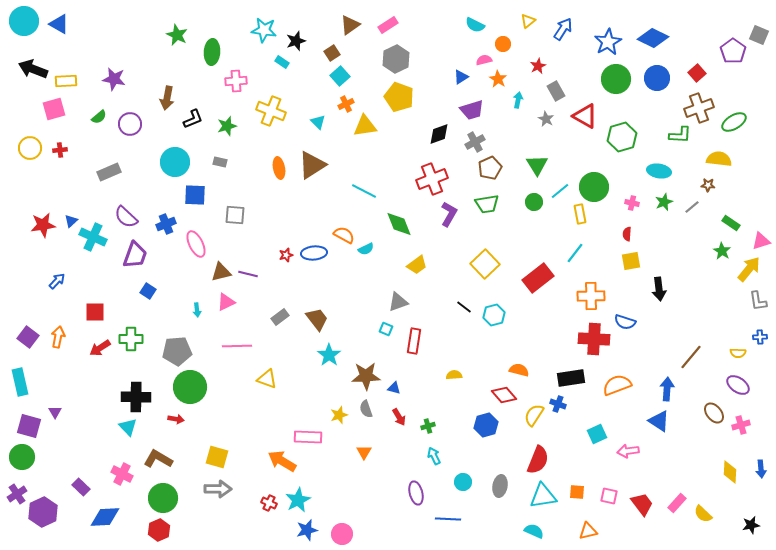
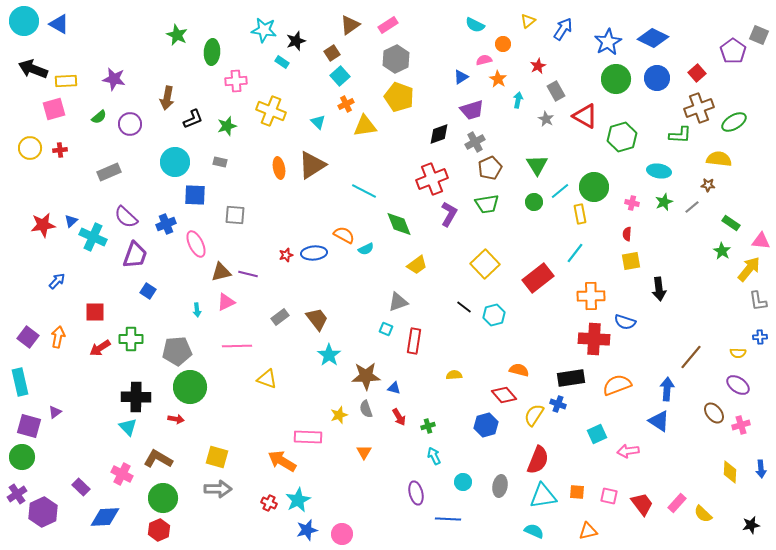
pink triangle at (761, 241): rotated 24 degrees clockwise
purple triangle at (55, 412): rotated 24 degrees clockwise
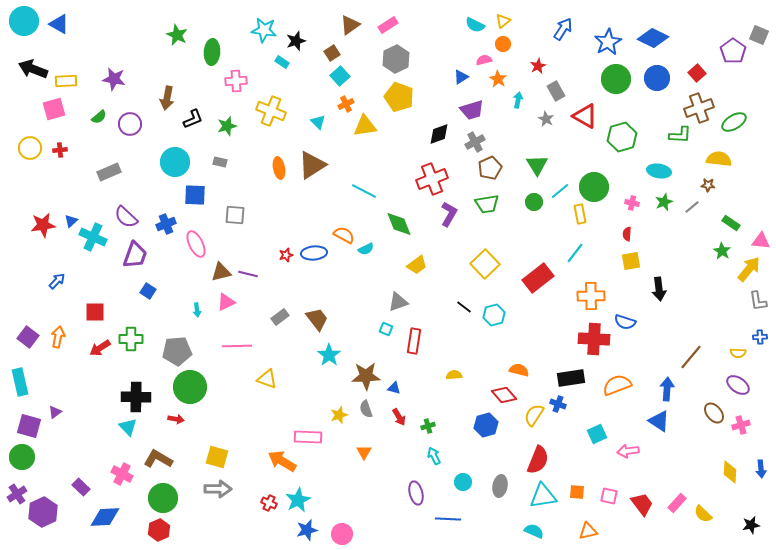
yellow triangle at (528, 21): moved 25 px left
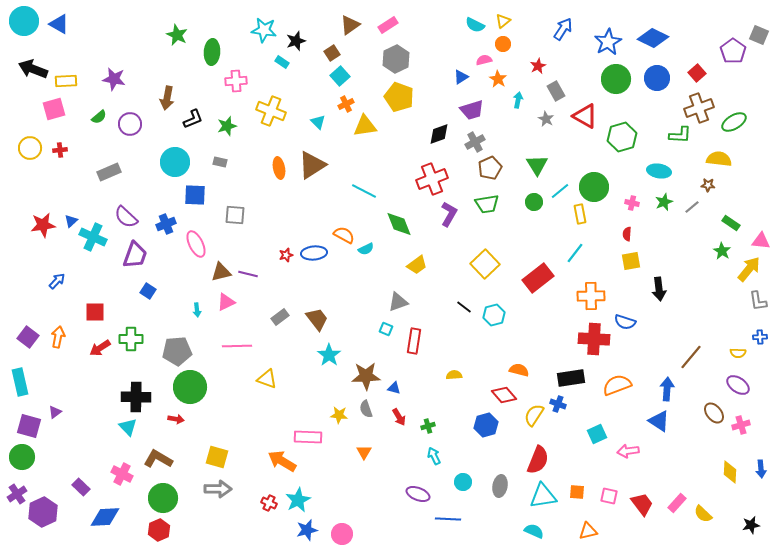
yellow star at (339, 415): rotated 24 degrees clockwise
purple ellipse at (416, 493): moved 2 px right, 1 px down; rotated 55 degrees counterclockwise
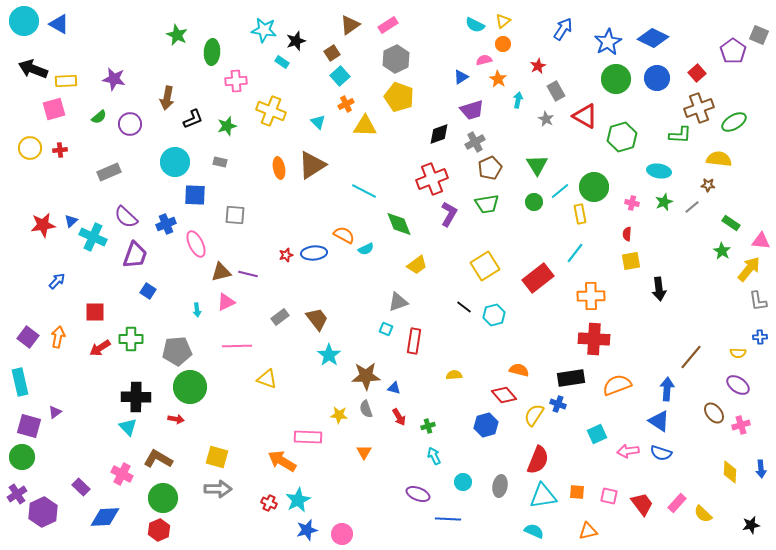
yellow triangle at (365, 126): rotated 10 degrees clockwise
yellow square at (485, 264): moved 2 px down; rotated 12 degrees clockwise
blue semicircle at (625, 322): moved 36 px right, 131 px down
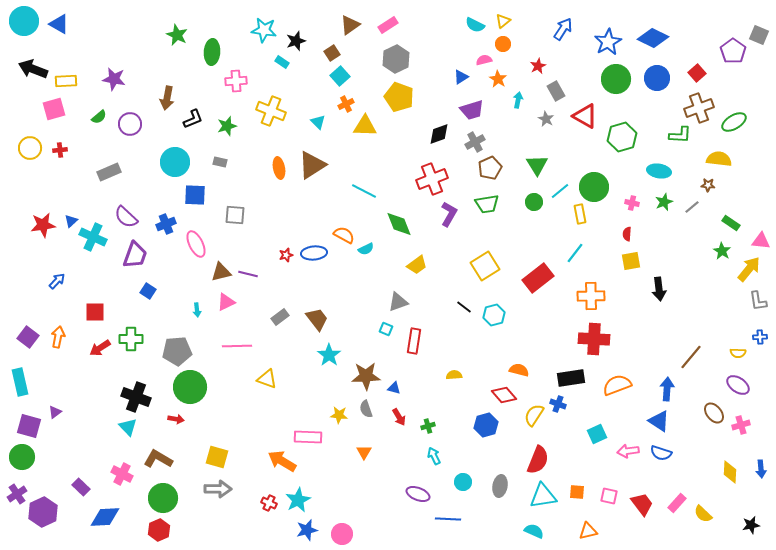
black cross at (136, 397): rotated 20 degrees clockwise
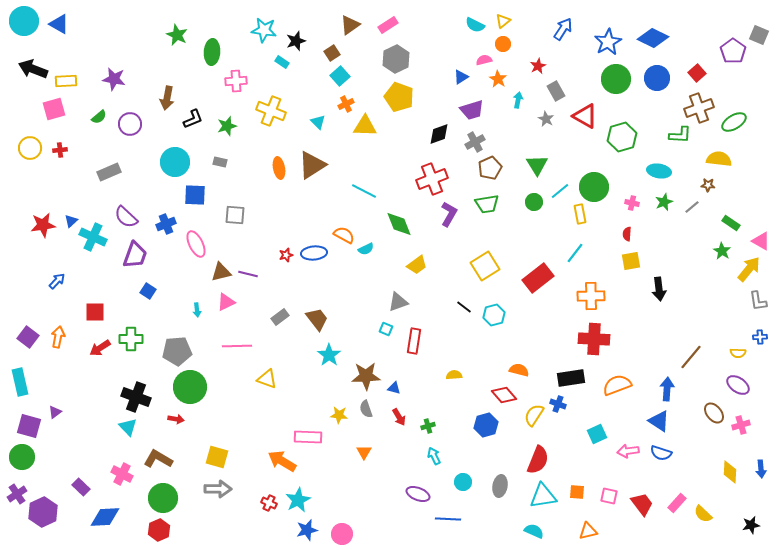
pink triangle at (761, 241): rotated 24 degrees clockwise
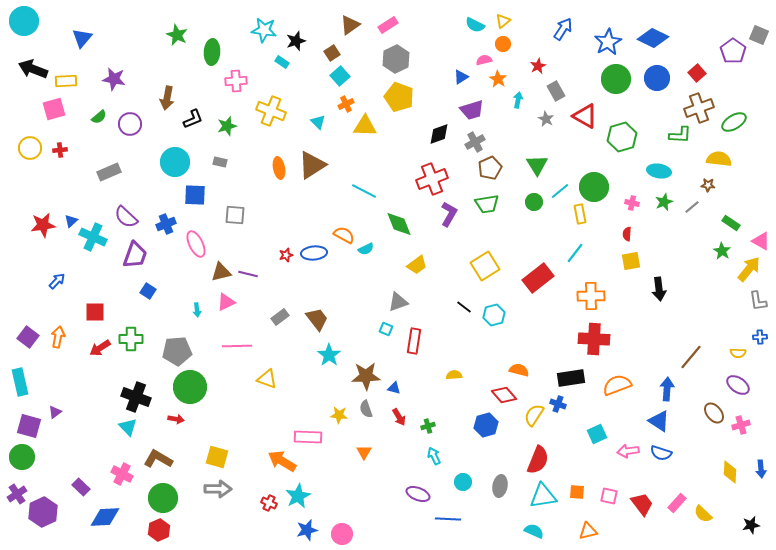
blue triangle at (59, 24): moved 23 px right, 14 px down; rotated 40 degrees clockwise
cyan star at (298, 500): moved 4 px up
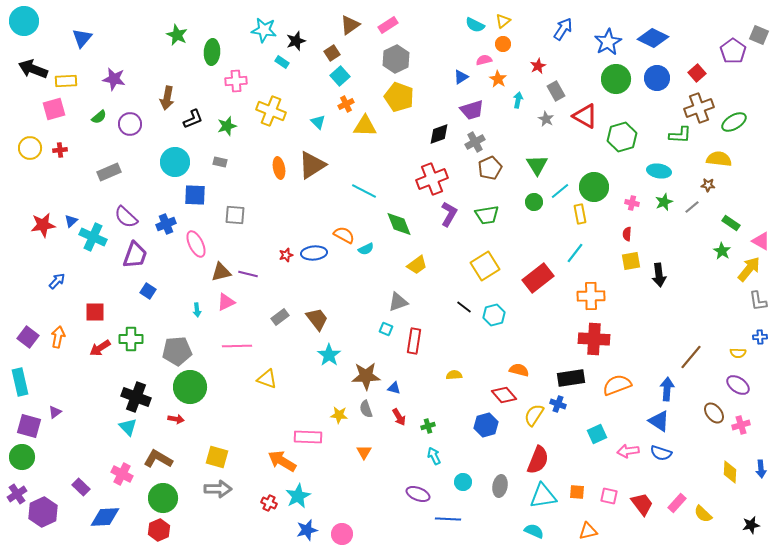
green trapezoid at (487, 204): moved 11 px down
black arrow at (659, 289): moved 14 px up
